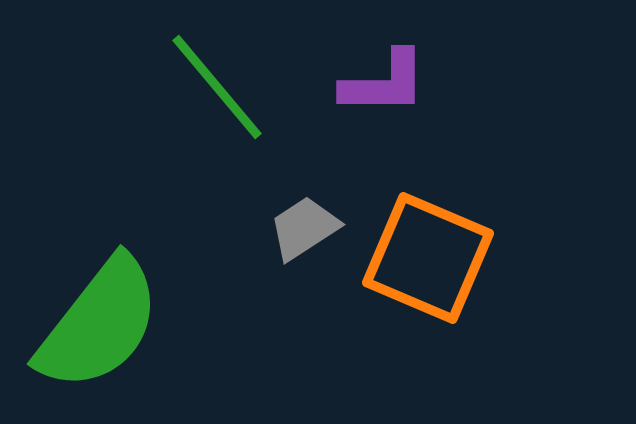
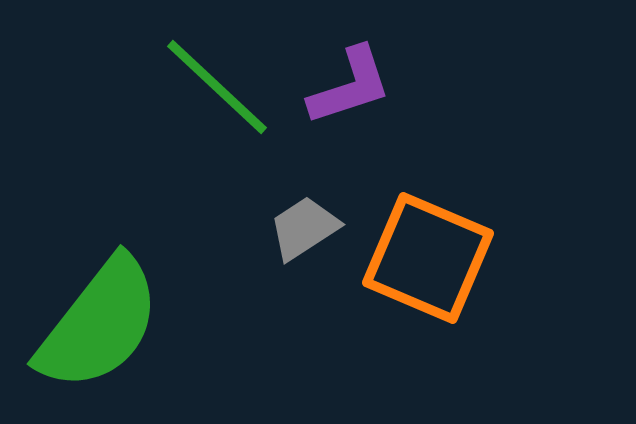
purple L-shape: moved 34 px left, 3 px down; rotated 18 degrees counterclockwise
green line: rotated 7 degrees counterclockwise
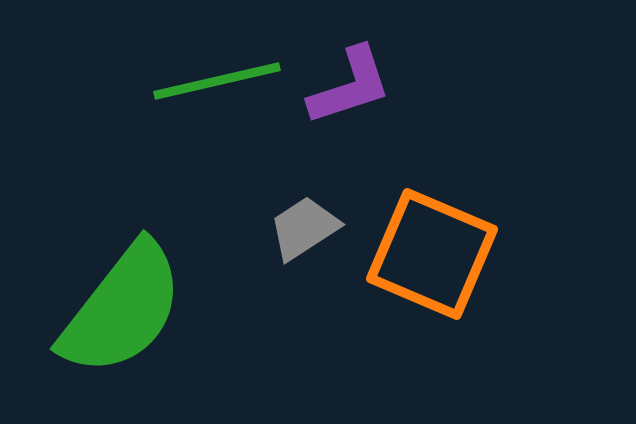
green line: moved 6 px up; rotated 56 degrees counterclockwise
orange square: moved 4 px right, 4 px up
green semicircle: moved 23 px right, 15 px up
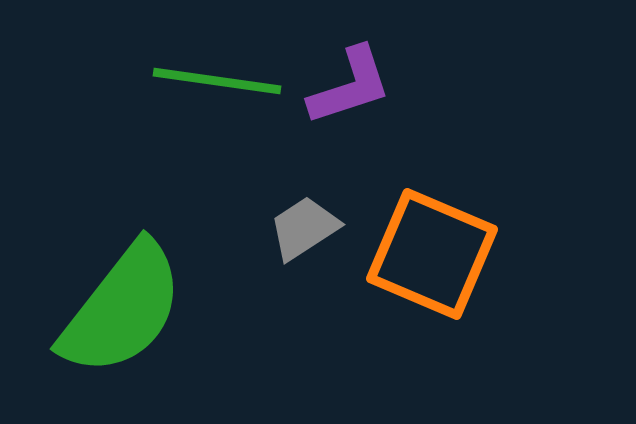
green line: rotated 21 degrees clockwise
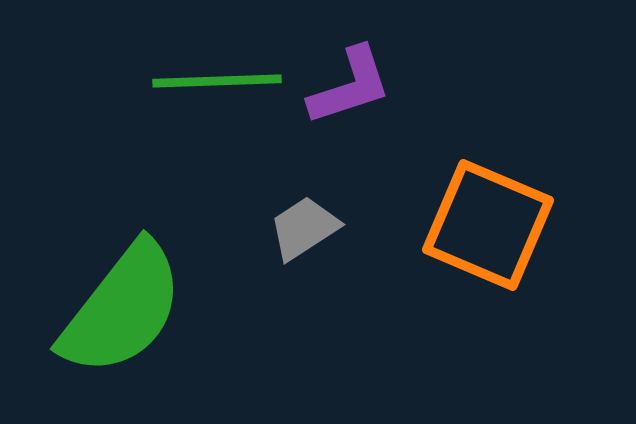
green line: rotated 10 degrees counterclockwise
orange square: moved 56 px right, 29 px up
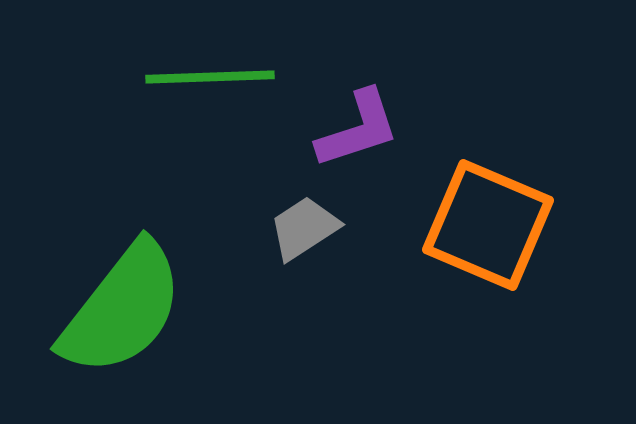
green line: moved 7 px left, 4 px up
purple L-shape: moved 8 px right, 43 px down
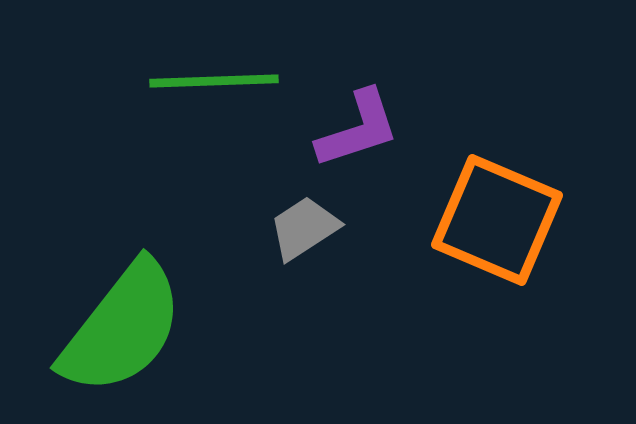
green line: moved 4 px right, 4 px down
orange square: moved 9 px right, 5 px up
green semicircle: moved 19 px down
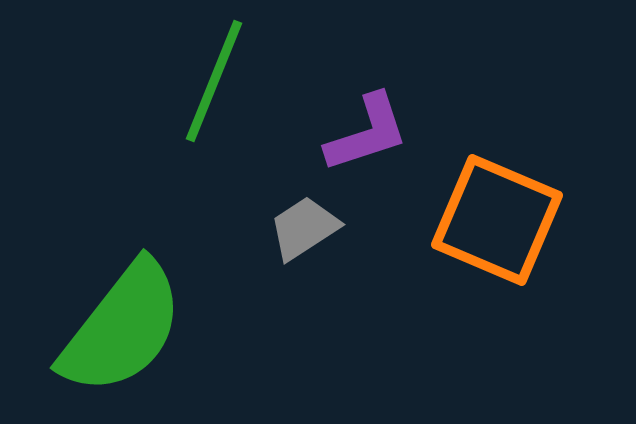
green line: rotated 66 degrees counterclockwise
purple L-shape: moved 9 px right, 4 px down
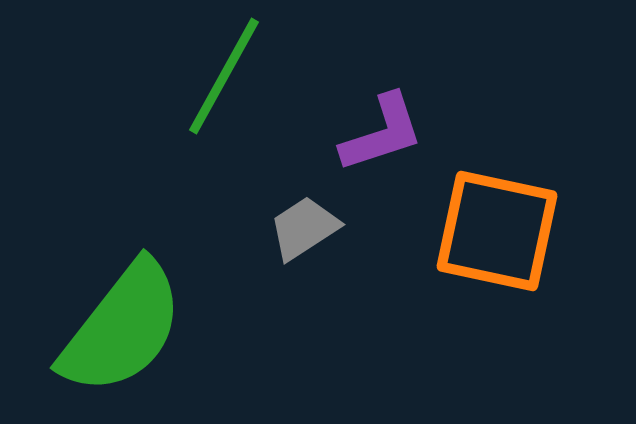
green line: moved 10 px right, 5 px up; rotated 7 degrees clockwise
purple L-shape: moved 15 px right
orange square: moved 11 px down; rotated 11 degrees counterclockwise
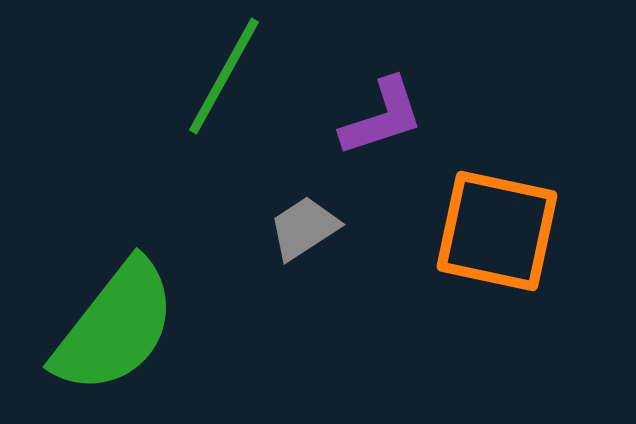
purple L-shape: moved 16 px up
green semicircle: moved 7 px left, 1 px up
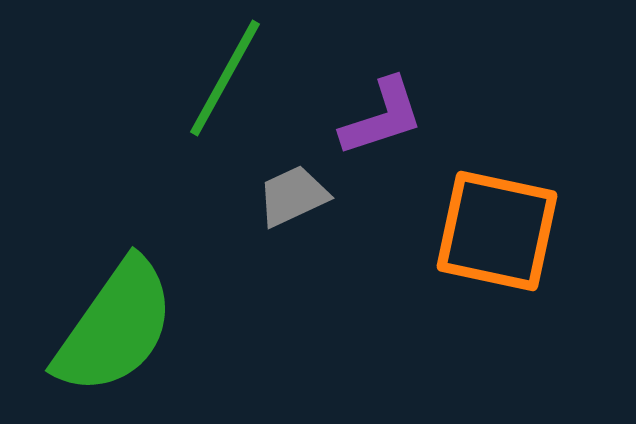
green line: moved 1 px right, 2 px down
gray trapezoid: moved 11 px left, 32 px up; rotated 8 degrees clockwise
green semicircle: rotated 3 degrees counterclockwise
